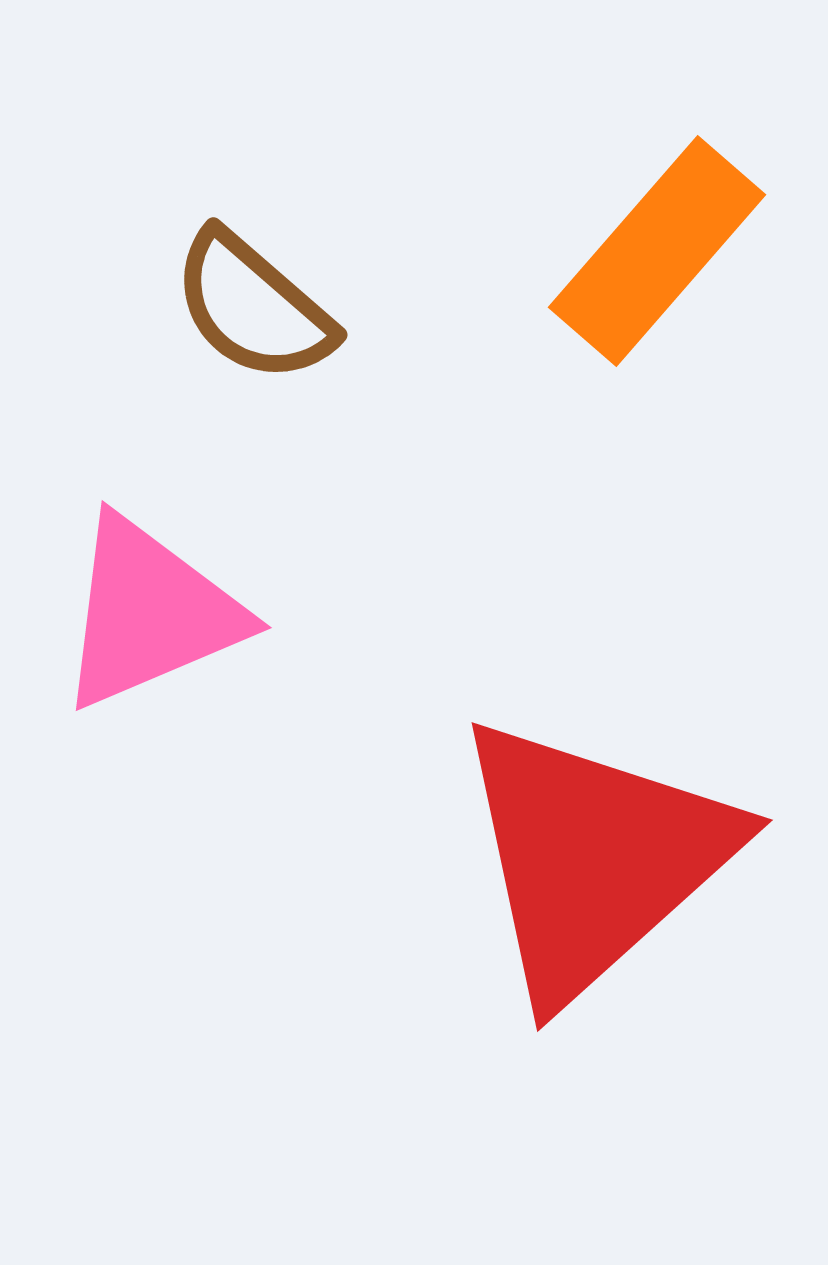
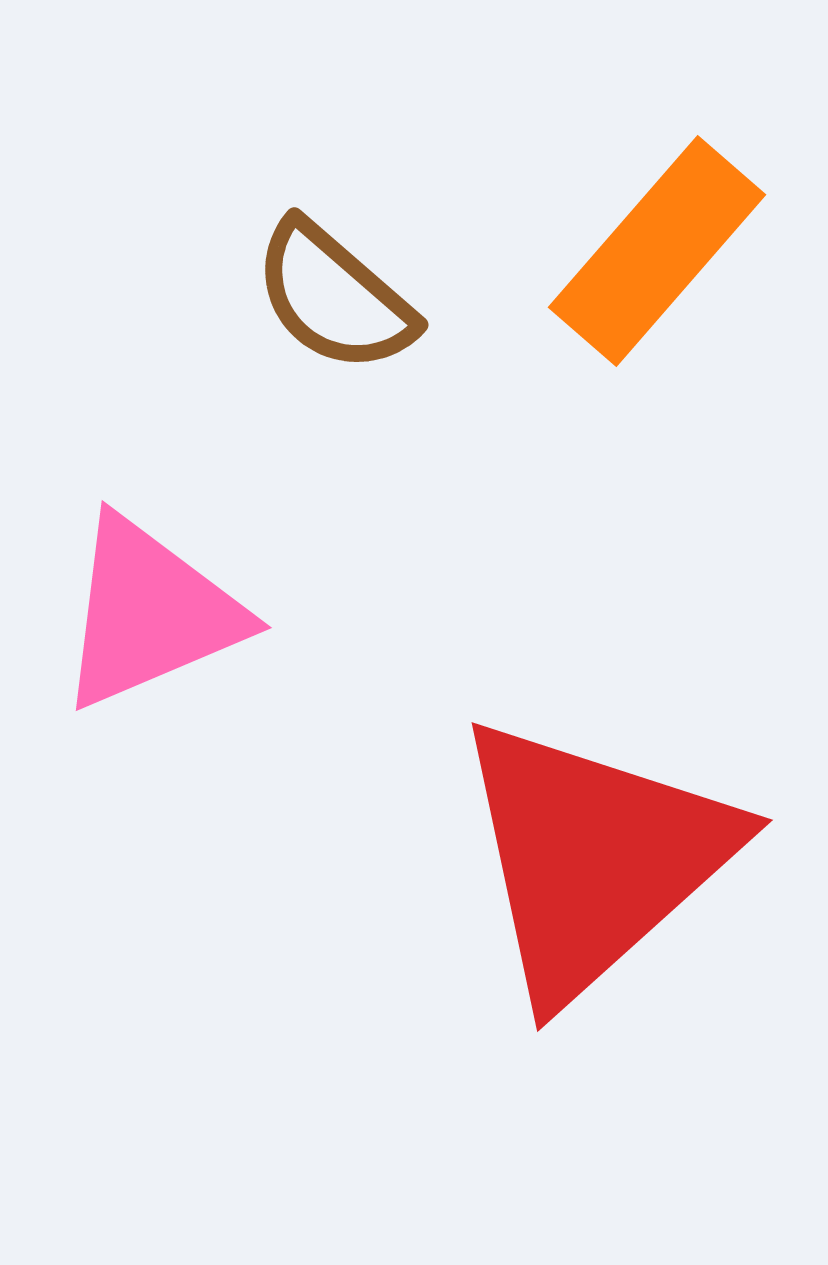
brown semicircle: moved 81 px right, 10 px up
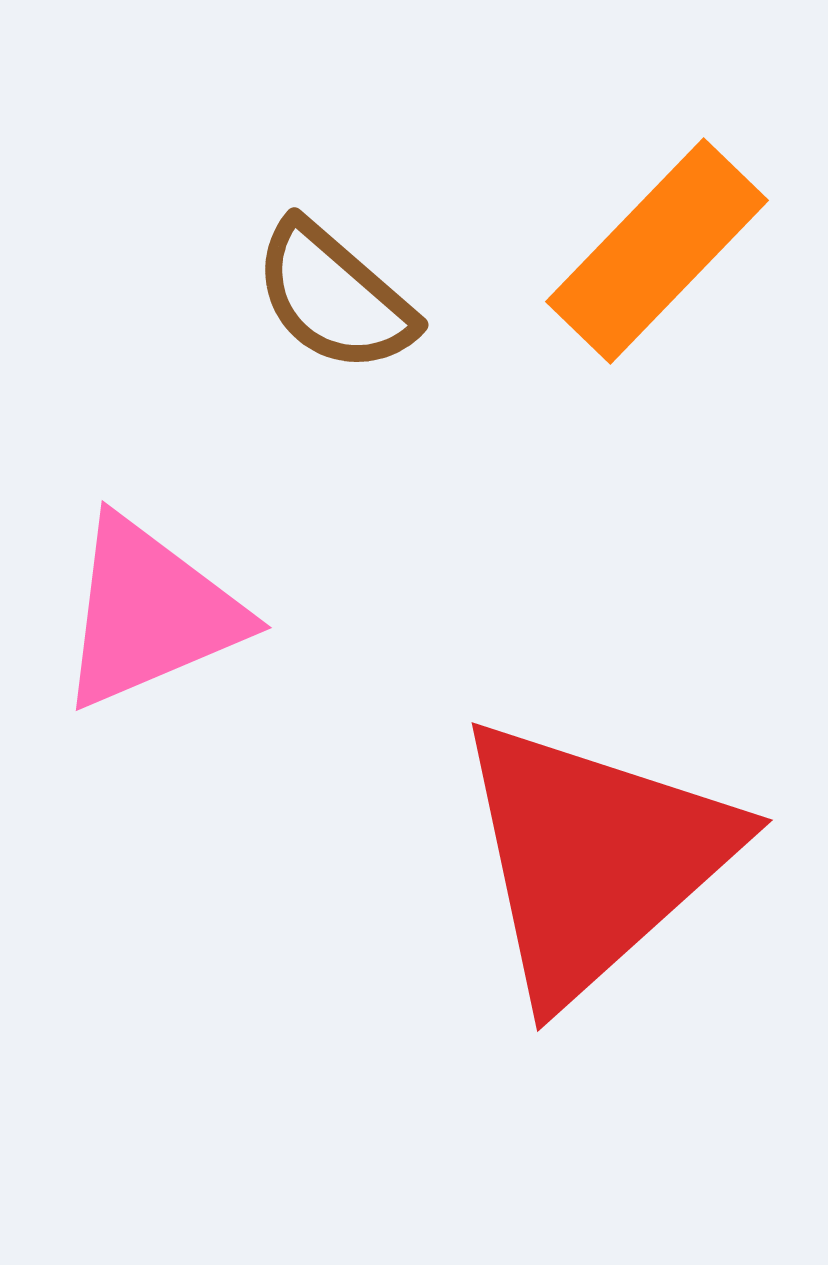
orange rectangle: rotated 3 degrees clockwise
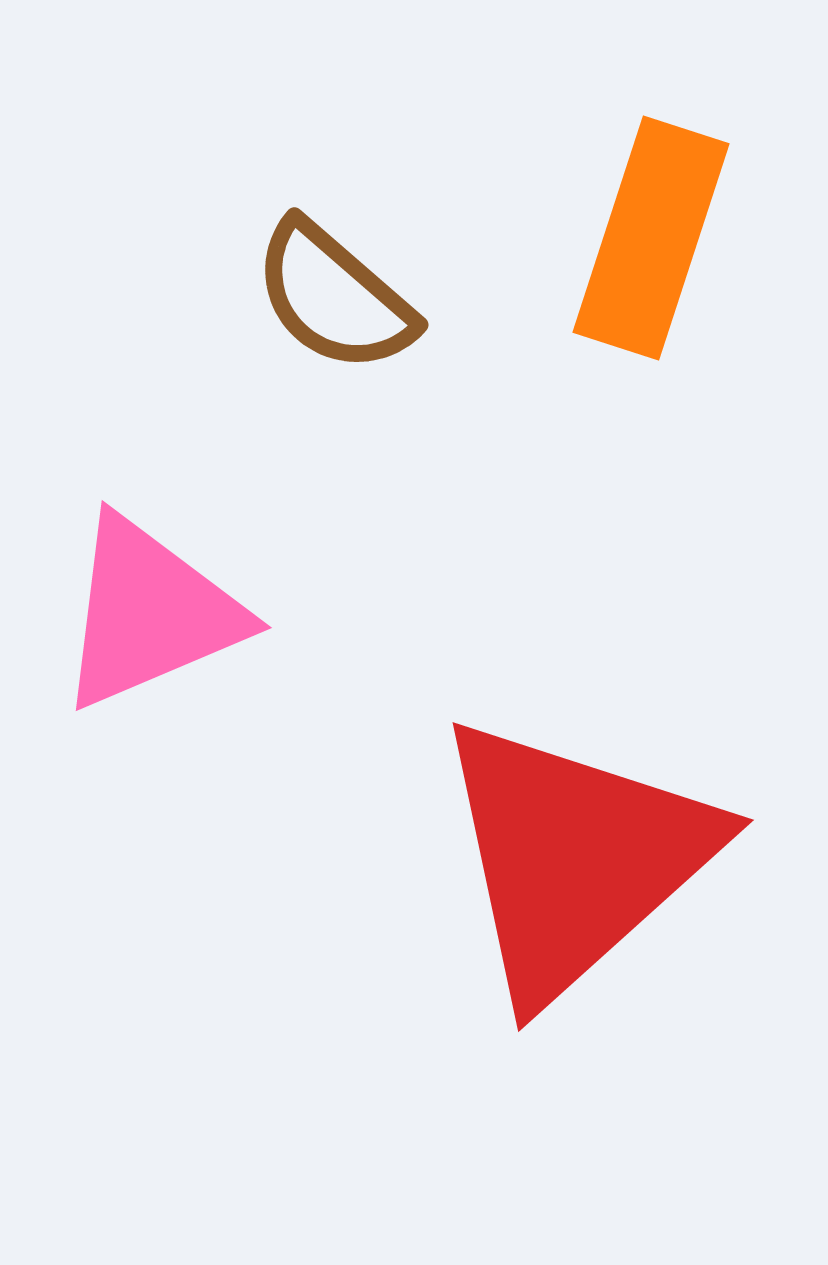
orange rectangle: moved 6 px left, 13 px up; rotated 26 degrees counterclockwise
red triangle: moved 19 px left
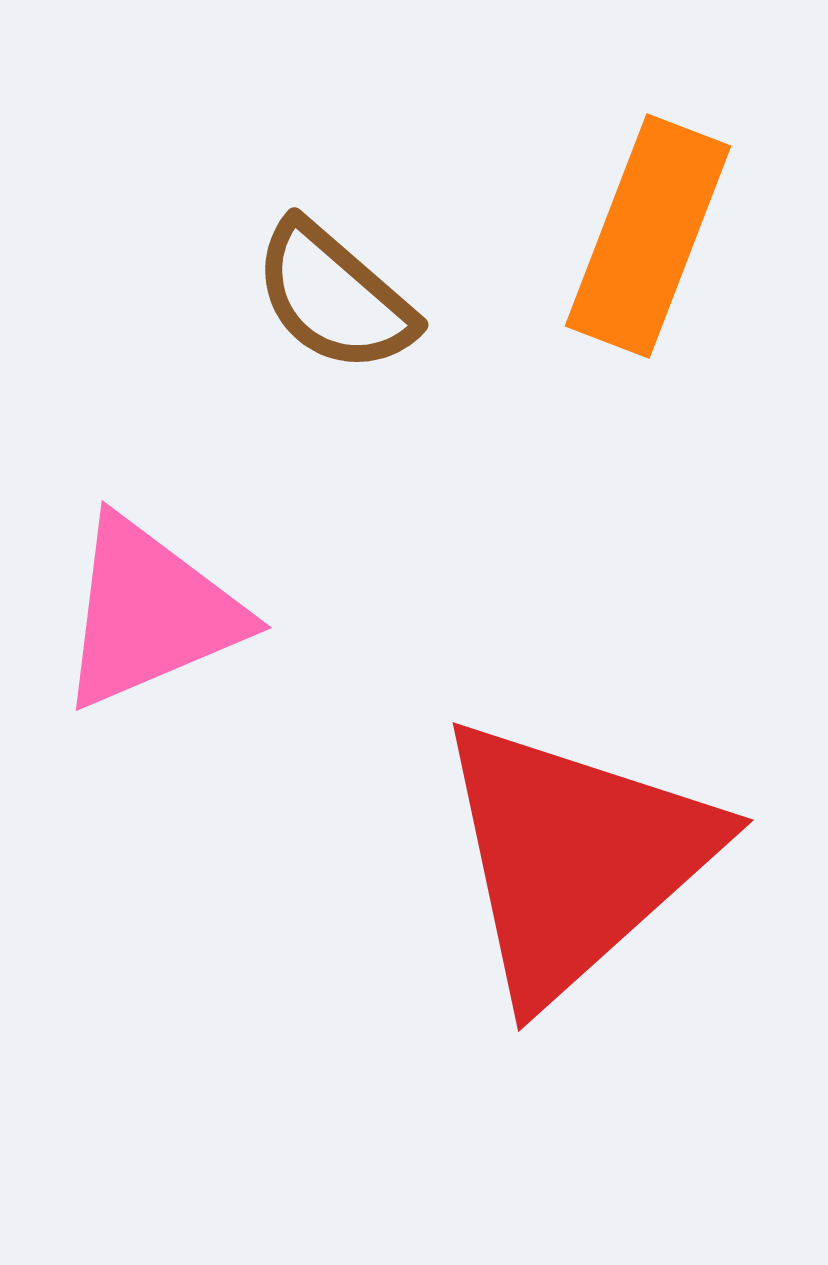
orange rectangle: moved 3 px left, 2 px up; rotated 3 degrees clockwise
